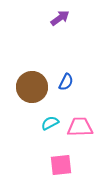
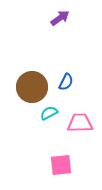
cyan semicircle: moved 1 px left, 10 px up
pink trapezoid: moved 4 px up
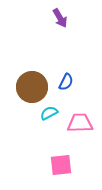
purple arrow: rotated 96 degrees clockwise
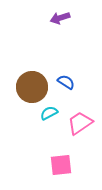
purple arrow: rotated 102 degrees clockwise
blue semicircle: rotated 84 degrees counterclockwise
pink trapezoid: rotated 32 degrees counterclockwise
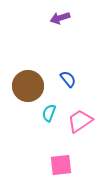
blue semicircle: moved 2 px right, 3 px up; rotated 18 degrees clockwise
brown circle: moved 4 px left, 1 px up
cyan semicircle: rotated 42 degrees counterclockwise
pink trapezoid: moved 2 px up
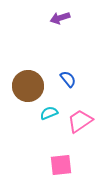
cyan semicircle: rotated 48 degrees clockwise
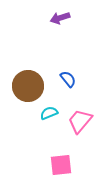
pink trapezoid: rotated 16 degrees counterclockwise
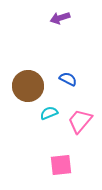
blue semicircle: rotated 24 degrees counterclockwise
